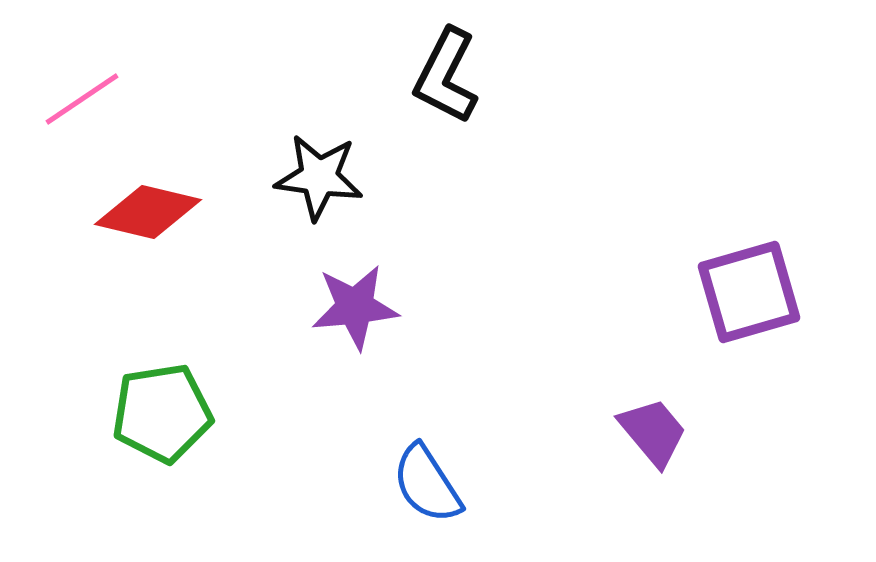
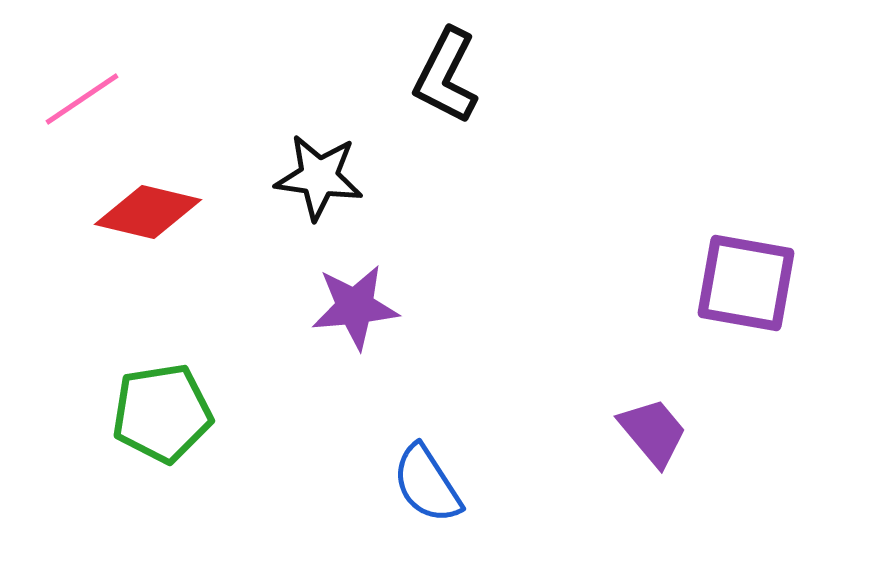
purple square: moved 3 px left, 9 px up; rotated 26 degrees clockwise
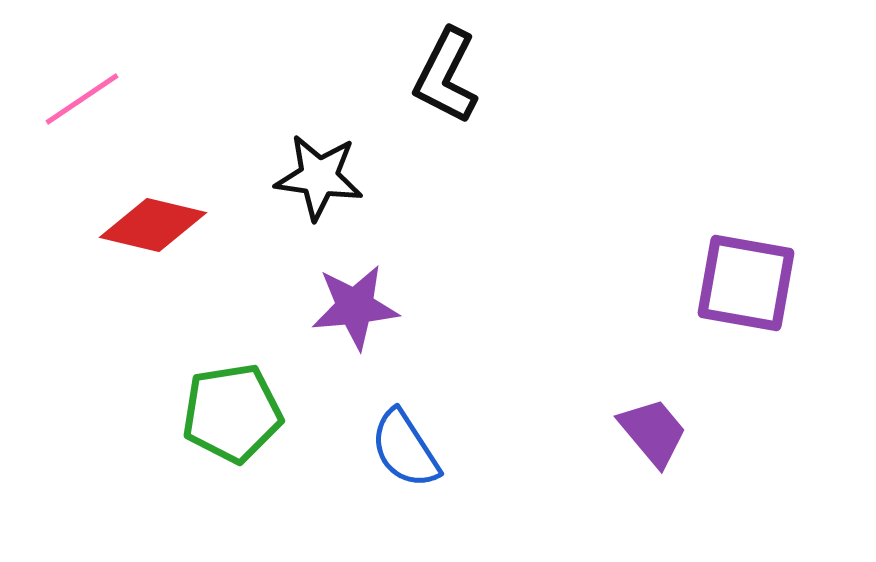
red diamond: moved 5 px right, 13 px down
green pentagon: moved 70 px right
blue semicircle: moved 22 px left, 35 px up
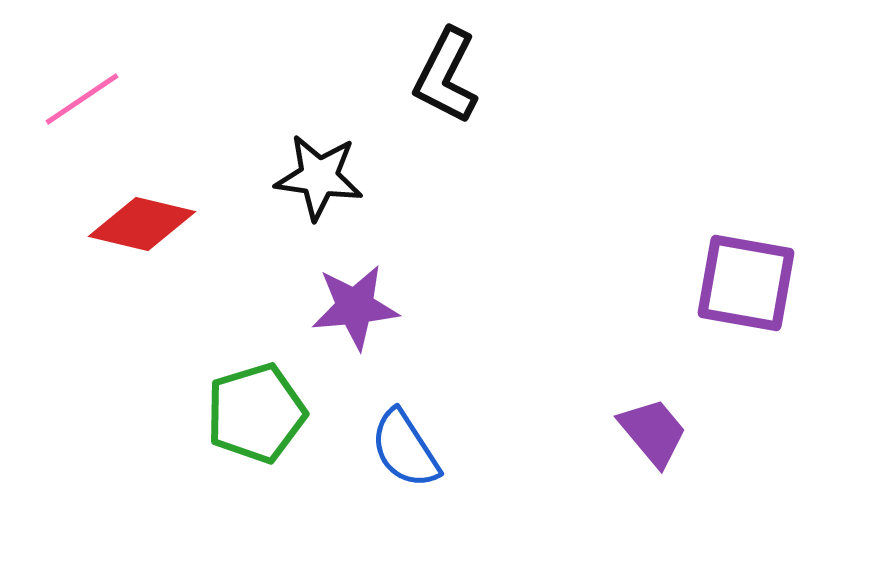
red diamond: moved 11 px left, 1 px up
green pentagon: moved 24 px right; rotated 8 degrees counterclockwise
